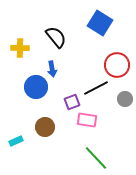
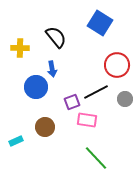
black line: moved 4 px down
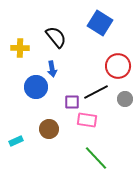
red circle: moved 1 px right, 1 px down
purple square: rotated 21 degrees clockwise
brown circle: moved 4 px right, 2 px down
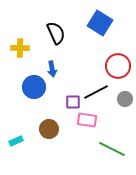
black semicircle: moved 4 px up; rotated 15 degrees clockwise
blue circle: moved 2 px left
purple square: moved 1 px right
green line: moved 16 px right, 9 px up; rotated 20 degrees counterclockwise
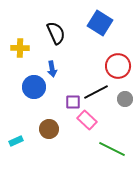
pink rectangle: rotated 36 degrees clockwise
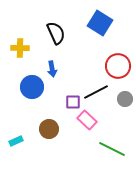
blue circle: moved 2 px left
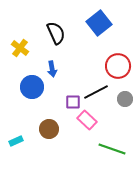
blue square: moved 1 px left; rotated 20 degrees clockwise
yellow cross: rotated 36 degrees clockwise
green line: rotated 8 degrees counterclockwise
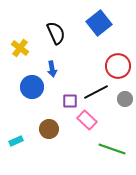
purple square: moved 3 px left, 1 px up
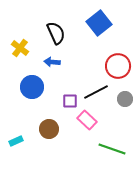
blue arrow: moved 7 px up; rotated 105 degrees clockwise
